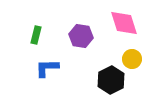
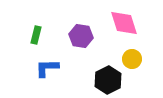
black hexagon: moved 3 px left
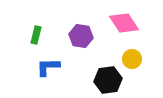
pink diamond: rotated 16 degrees counterclockwise
blue L-shape: moved 1 px right, 1 px up
black hexagon: rotated 20 degrees clockwise
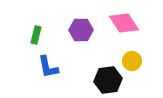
purple hexagon: moved 6 px up; rotated 10 degrees counterclockwise
yellow circle: moved 2 px down
blue L-shape: rotated 100 degrees counterclockwise
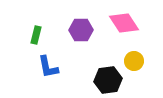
yellow circle: moved 2 px right
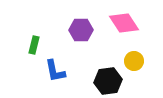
green rectangle: moved 2 px left, 10 px down
blue L-shape: moved 7 px right, 4 px down
black hexagon: moved 1 px down
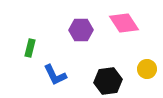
green rectangle: moved 4 px left, 3 px down
yellow circle: moved 13 px right, 8 px down
blue L-shape: moved 4 px down; rotated 15 degrees counterclockwise
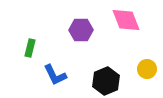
pink diamond: moved 2 px right, 3 px up; rotated 12 degrees clockwise
black hexagon: moved 2 px left; rotated 16 degrees counterclockwise
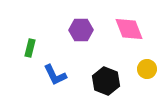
pink diamond: moved 3 px right, 9 px down
black hexagon: rotated 16 degrees counterclockwise
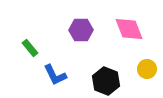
green rectangle: rotated 54 degrees counterclockwise
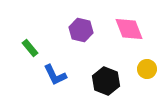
purple hexagon: rotated 15 degrees clockwise
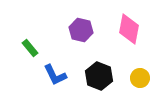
pink diamond: rotated 32 degrees clockwise
yellow circle: moved 7 px left, 9 px down
black hexagon: moved 7 px left, 5 px up
